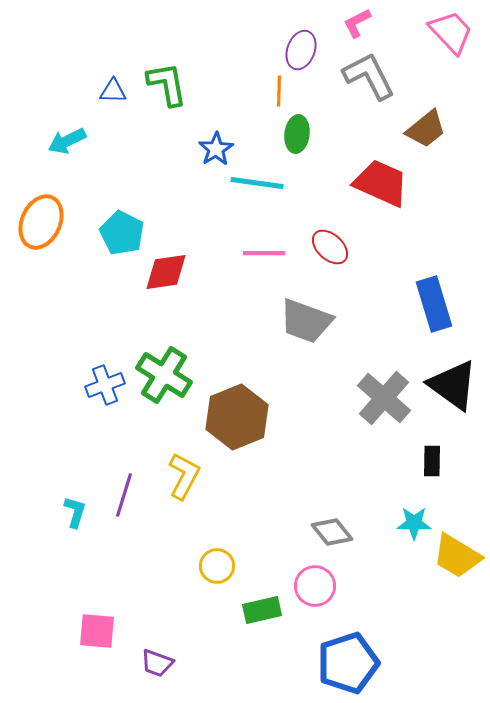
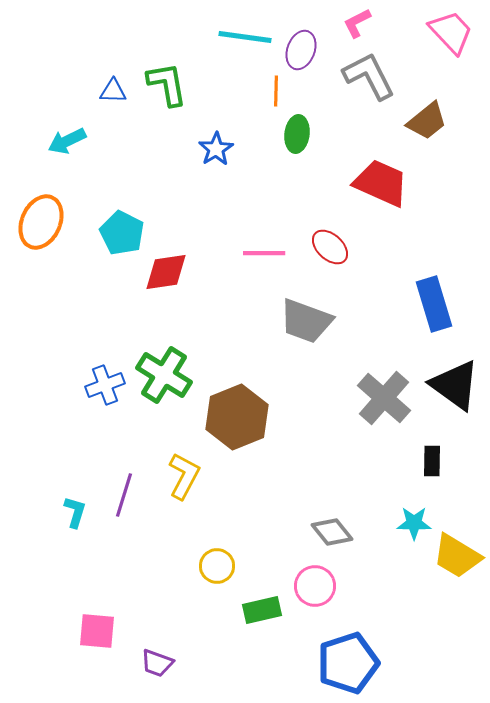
orange line: moved 3 px left
brown trapezoid: moved 1 px right, 8 px up
cyan line: moved 12 px left, 146 px up
black triangle: moved 2 px right
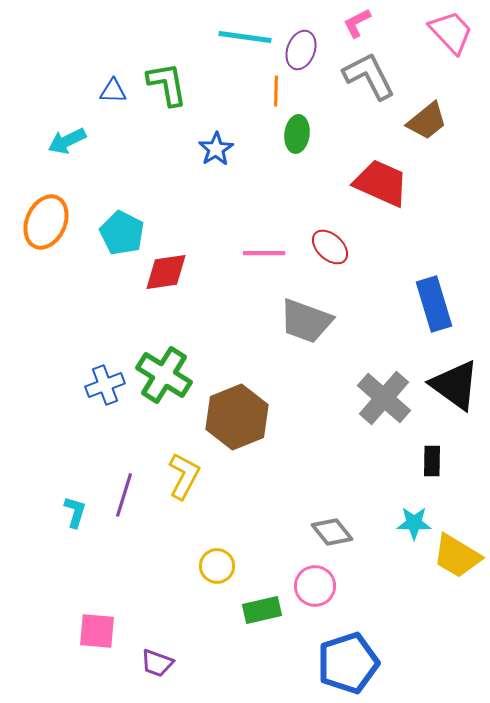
orange ellipse: moved 5 px right
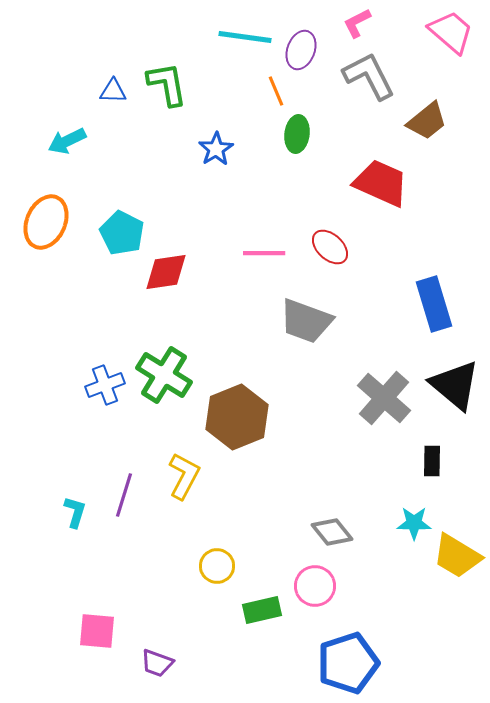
pink trapezoid: rotated 6 degrees counterclockwise
orange line: rotated 24 degrees counterclockwise
black triangle: rotated 4 degrees clockwise
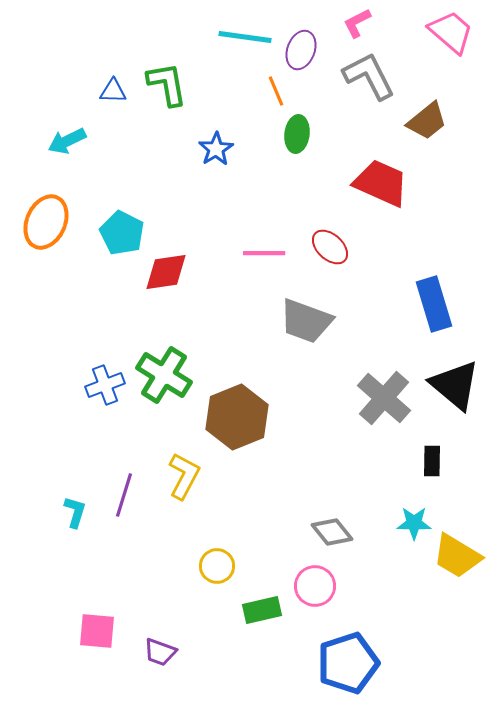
purple trapezoid: moved 3 px right, 11 px up
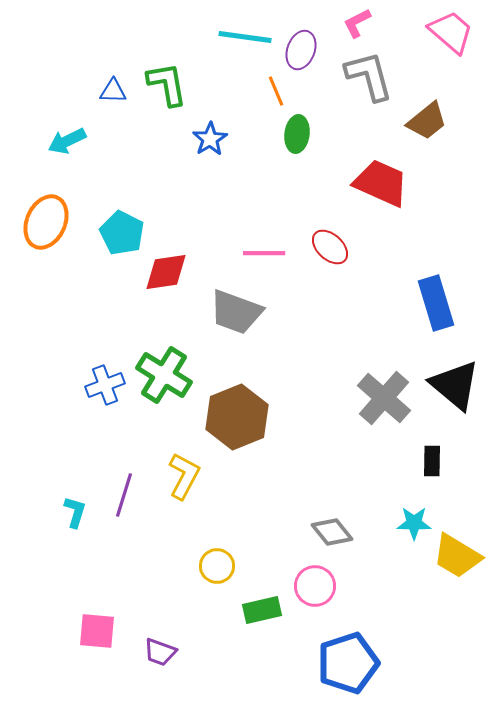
gray L-shape: rotated 12 degrees clockwise
blue star: moved 6 px left, 10 px up
blue rectangle: moved 2 px right, 1 px up
gray trapezoid: moved 70 px left, 9 px up
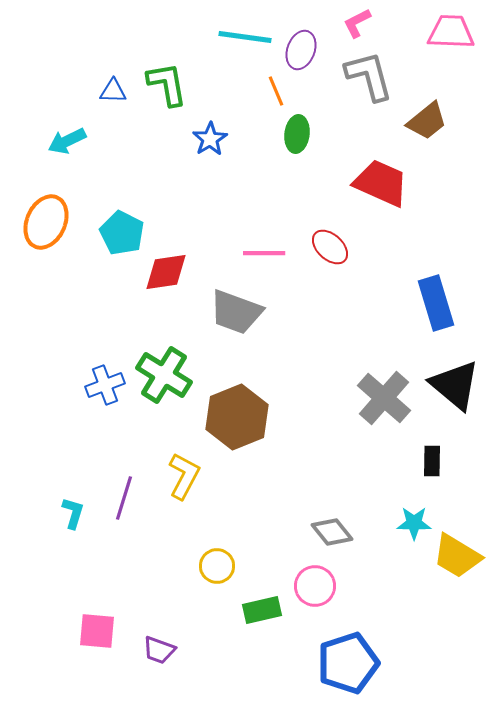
pink trapezoid: rotated 39 degrees counterclockwise
purple line: moved 3 px down
cyan L-shape: moved 2 px left, 1 px down
purple trapezoid: moved 1 px left, 2 px up
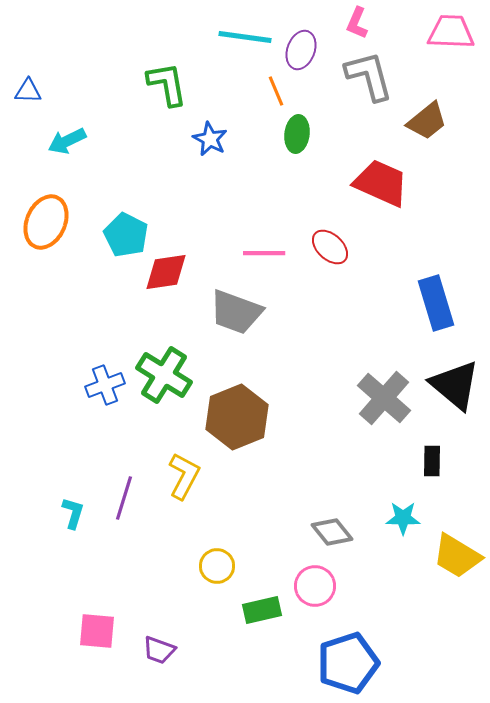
pink L-shape: rotated 40 degrees counterclockwise
blue triangle: moved 85 px left
blue star: rotated 12 degrees counterclockwise
cyan pentagon: moved 4 px right, 2 px down
cyan star: moved 11 px left, 5 px up
